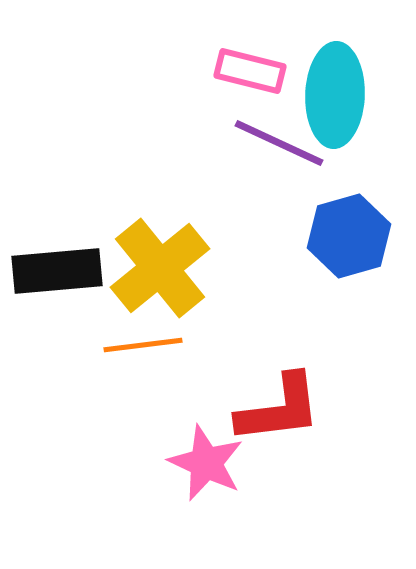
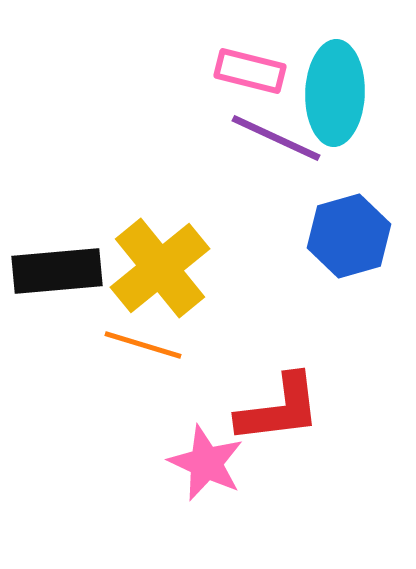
cyan ellipse: moved 2 px up
purple line: moved 3 px left, 5 px up
orange line: rotated 24 degrees clockwise
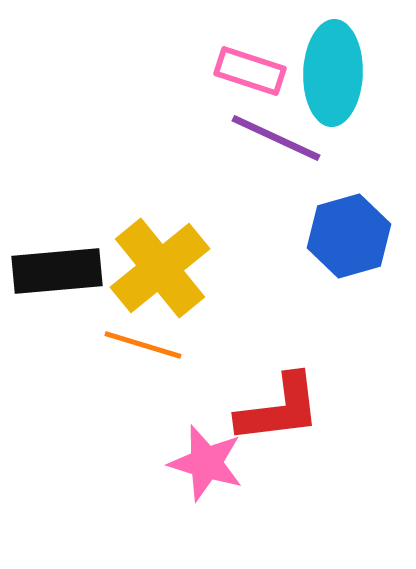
pink rectangle: rotated 4 degrees clockwise
cyan ellipse: moved 2 px left, 20 px up
pink star: rotated 8 degrees counterclockwise
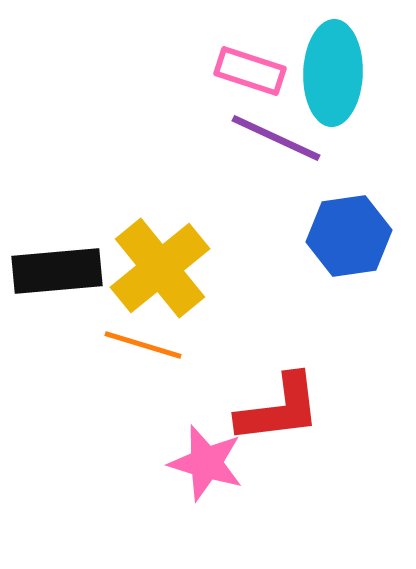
blue hexagon: rotated 8 degrees clockwise
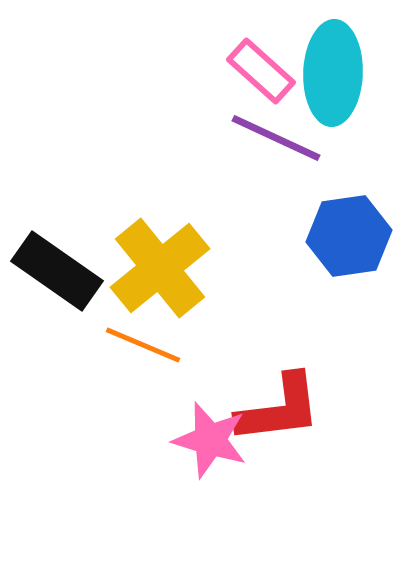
pink rectangle: moved 11 px right; rotated 24 degrees clockwise
black rectangle: rotated 40 degrees clockwise
orange line: rotated 6 degrees clockwise
pink star: moved 4 px right, 23 px up
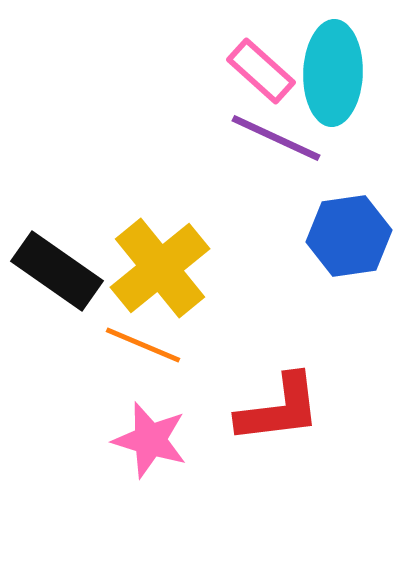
pink star: moved 60 px left
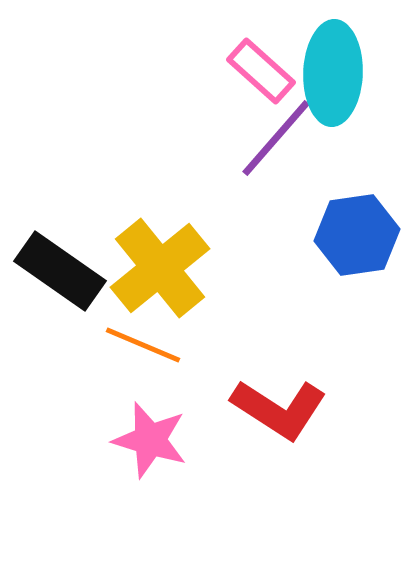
purple line: rotated 74 degrees counterclockwise
blue hexagon: moved 8 px right, 1 px up
black rectangle: moved 3 px right
red L-shape: rotated 40 degrees clockwise
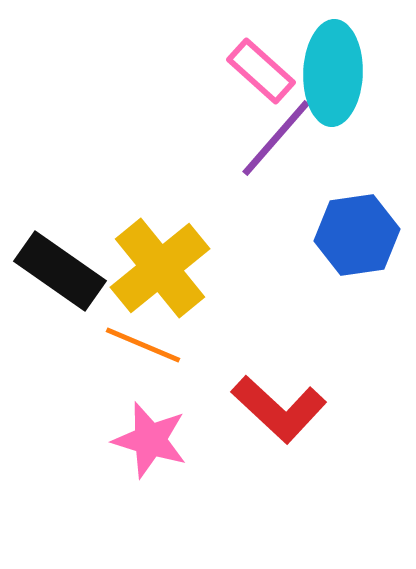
red L-shape: rotated 10 degrees clockwise
